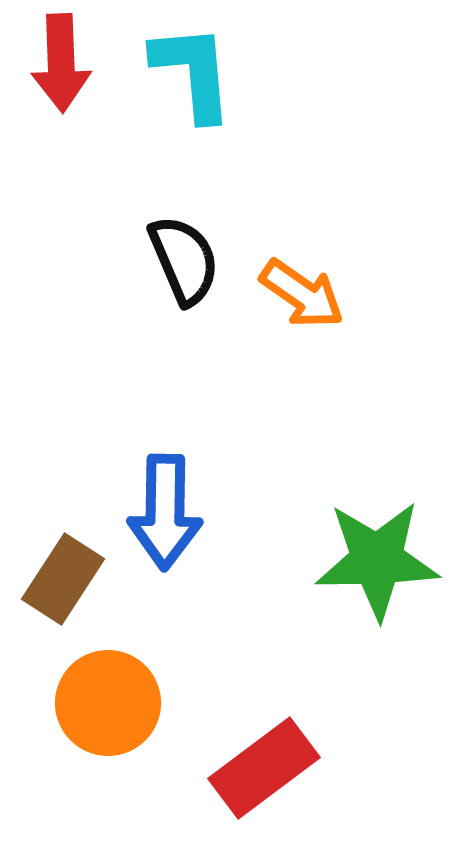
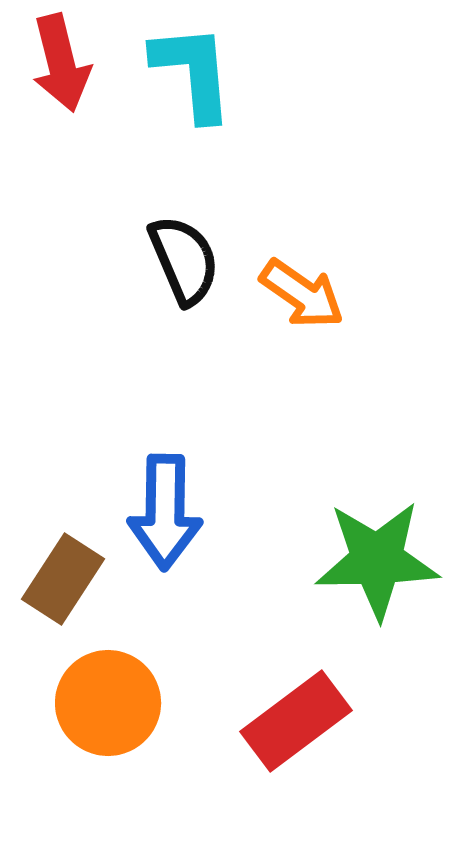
red arrow: rotated 12 degrees counterclockwise
red rectangle: moved 32 px right, 47 px up
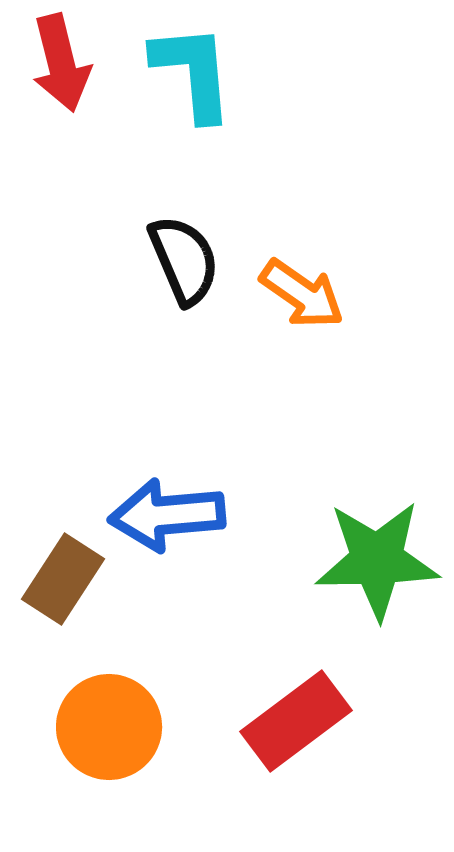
blue arrow: moved 2 px right, 3 px down; rotated 84 degrees clockwise
orange circle: moved 1 px right, 24 px down
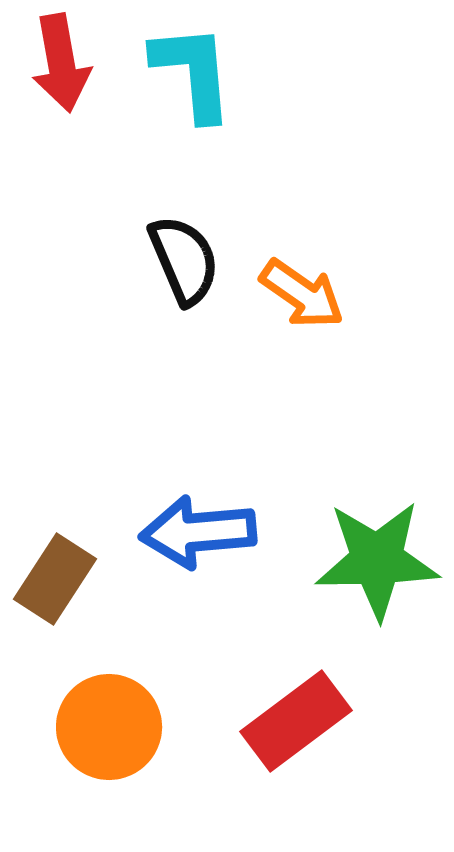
red arrow: rotated 4 degrees clockwise
blue arrow: moved 31 px right, 17 px down
brown rectangle: moved 8 px left
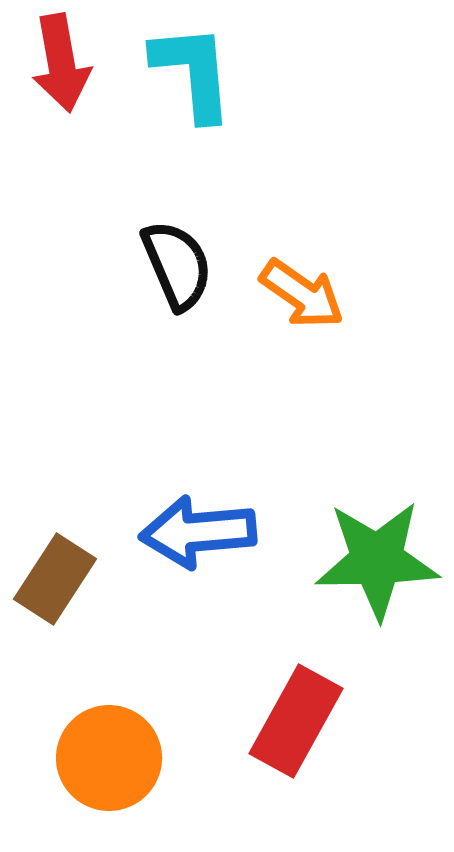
black semicircle: moved 7 px left, 5 px down
red rectangle: rotated 24 degrees counterclockwise
orange circle: moved 31 px down
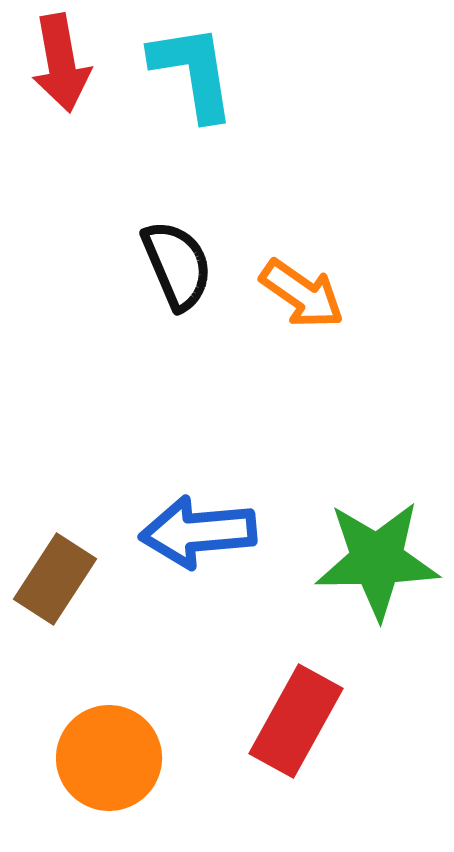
cyan L-shape: rotated 4 degrees counterclockwise
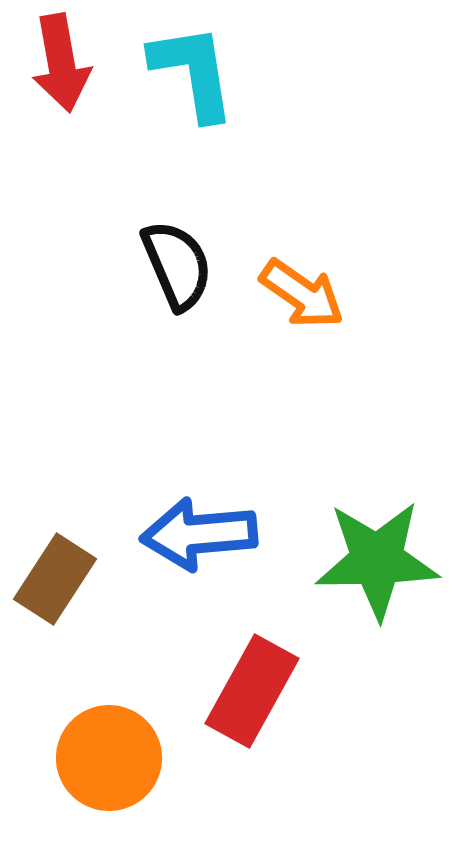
blue arrow: moved 1 px right, 2 px down
red rectangle: moved 44 px left, 30 px up
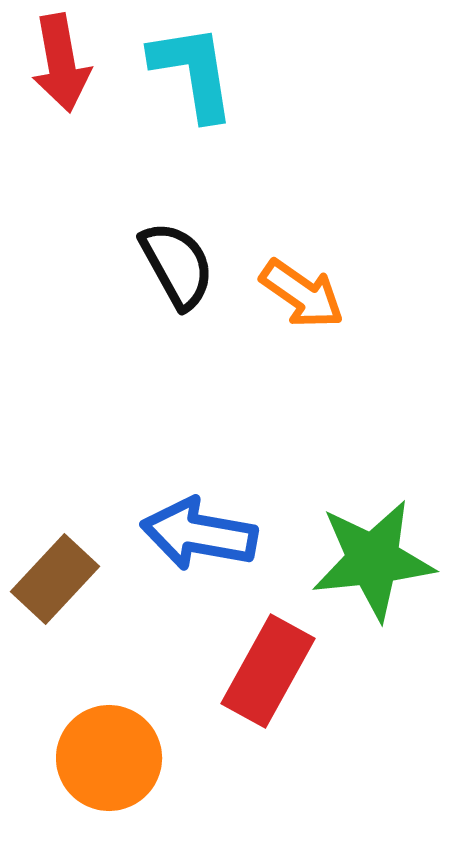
black semicircle: rotated 6 degrees counterclockwise
blue arrow: rotated 15 degrees clockwise
green star: moved 4 px left; rotated 5 degrees counterclockwise
brown rectangle: rotated 10 degrees clockwise
red rectangle: moved 16 px right, 20 px up
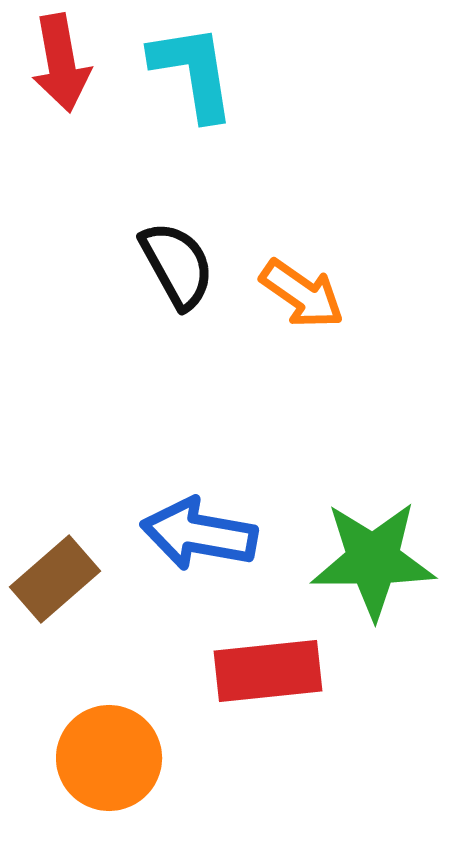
green star: rotated 6 degrees clockwise
brown rectangle: rotated 6 degrees clockwise
red rectangle: rotated 55 degrees clockwise
